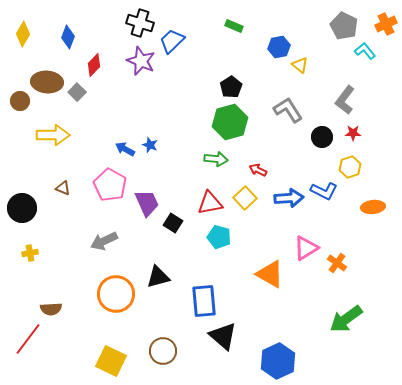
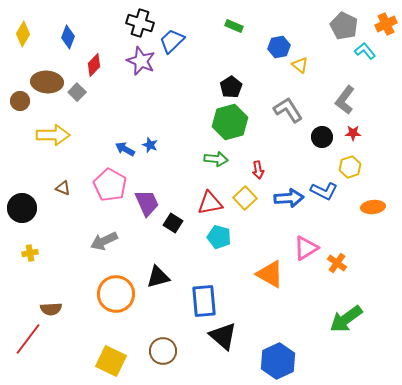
red arrow at (258, 170): rotated 126 degrees counterclockwise
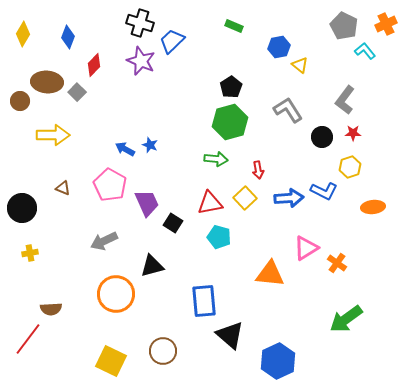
orange triangle at (270, 274): rotated 24 degrees counterclockwise
black triangle at (158, 277): moved 6 px left, 11 px up
black triangle at (223, 336): moved 7 px right, 1 px up
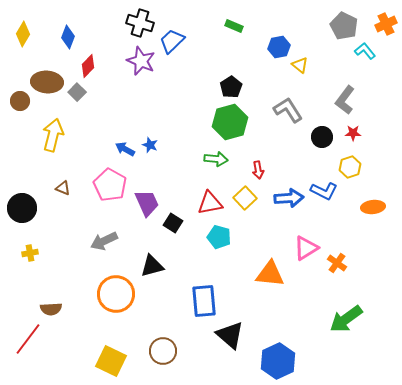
red diamond at (94, 65): moved 6 px left, 1 px down
yellow arrow at (53, 135): rotated 76 degrees counterclockwise
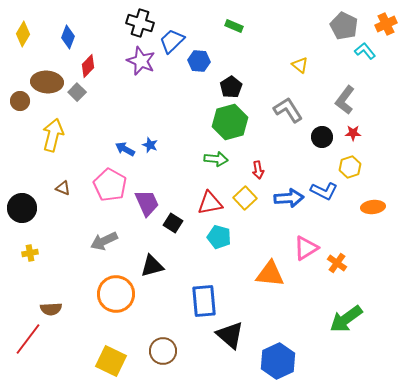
blue hexagon at (279, 47): moved 80 px left, 14 px down; rotated 15 degrees clockwise
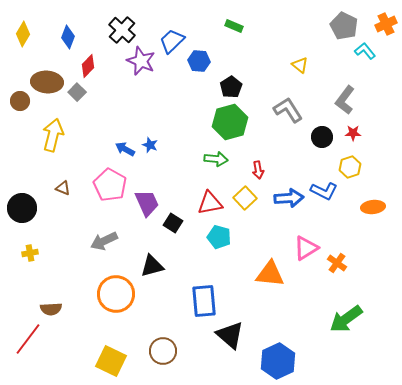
black cross at (140, 23): moved 18 px left, 7 px down; rotated 24 degrees clockwise
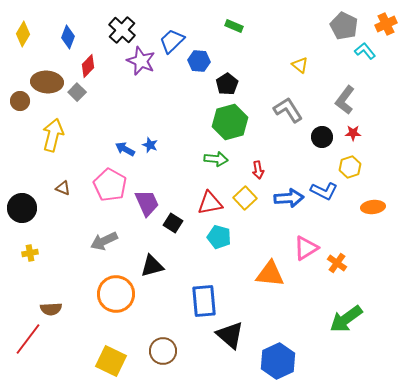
black pentagon at (231, 87): moved 4 px left, 3 px up
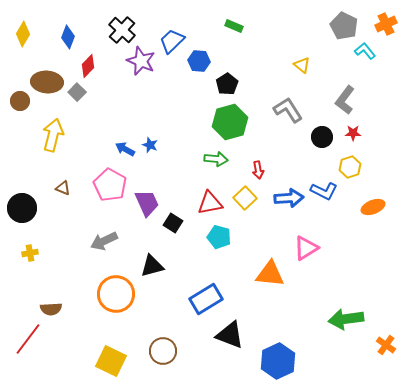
yellow triangle at (300, 65): moved 2 px right
orange ellipse at (373, 207): rotated 15 degrees counterclockwise
orange cross at (337, 263): moved 49 px right, 82 px down
blue rectangle at (204, 301): moved 2 px right, 2 px up; rotated 64 degrees clockwise
green arrow at (346, 319): rotated 28 degrees clockwise
black triangle at (230, 335): rotated 20 degrees counterclockwise
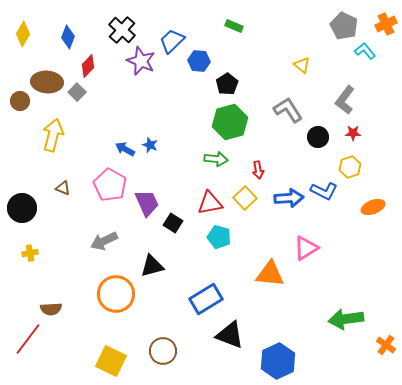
black circle at (322, 137): moved 4 px left
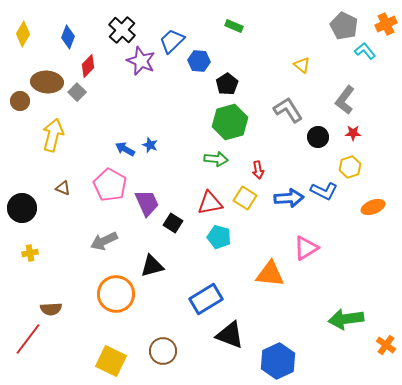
yellow square at (245, 198): rotated 15 degrees counterclockwise
